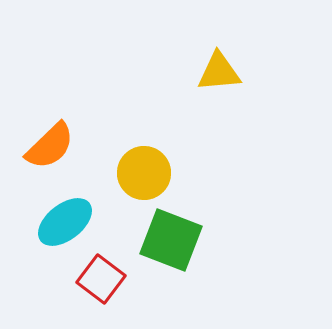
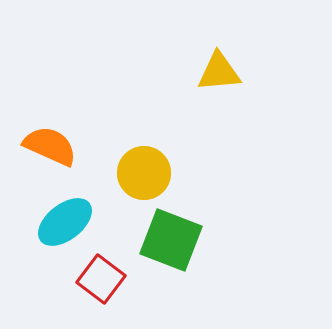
orange semicircle: rotated 112 degrees counterclockwise
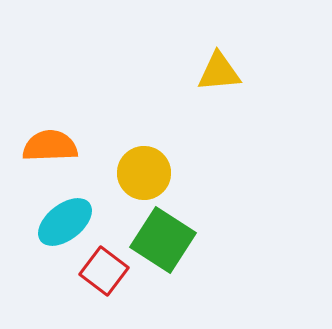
orange semicircle: rotated 26 degrees counterclockwise
green square: moved 8 px left; rotated 12 degrees clockwise
red square: moved 3 px right, 8 px up
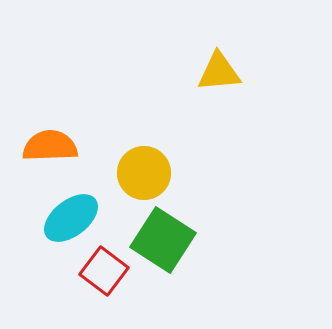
cyan ellipse: moved 6 px right, 4 px up
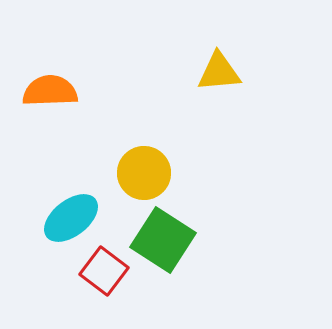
orange semicircle: moved 55 px up
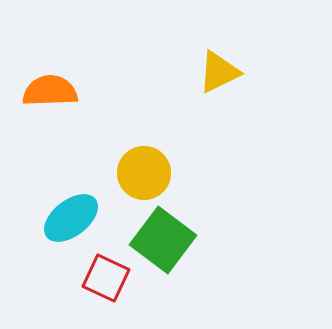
yellow triangle: rotated 21 degrees counterclockwise
green square: rotated 4 degrees clockwise
red square: moved 2 px right, 7 px down; rotated 12 degrees counterclockwise
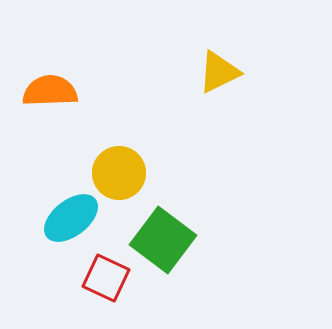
yellow circle: moved 25 px left
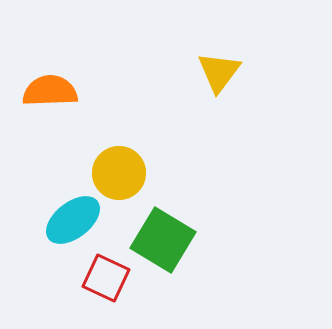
yellow triangle: rotated 27 degrees counterclockwise
cyan ellipse: moved 2 px right, 2 px down
green square: rotated 6 degrees counterclockwise
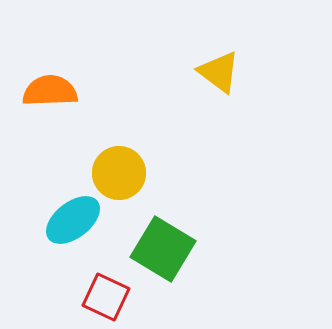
yellow triangle: rotated 30 degrees counterclockwise
green square: moved 9 px down
red square: moved 19 px down
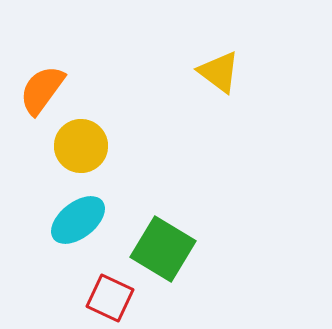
orange semicircle: moved 8 px left, 1 px up; rotated 52 degrees counterclockwise
yellow circle: moved 38 px left, 27 px up
cyan ellipse: moved 5 px right
red square: moved 4 px right, 1 px down
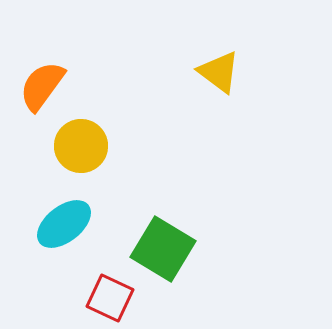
orange semicircle: moved 4 px up
cyan ellipse: moved 14 px left, 4 px down
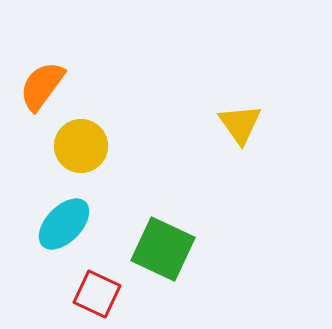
yellow triangle: moved 21 px right, 52 px down; rotated 18 degrees clockwise
cyan ellipse: rotated 8 degrees counterclockwise
green square: rotated 6 degrees counterclockwise
red square: moved 13 px left, 4 px up
